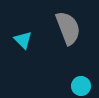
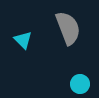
cyan circle: moved 1 px left, 2 px up
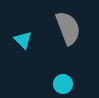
cyan circle: moved 17 px left
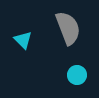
cyan circle: moved 14 px right, 9 px up
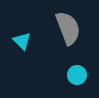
cyan triangle: moved 1 px left, 1 px down
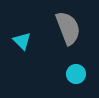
cyan circle: moved 1 px left, 1 px up
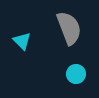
gray semicircle: moved 1 px right
